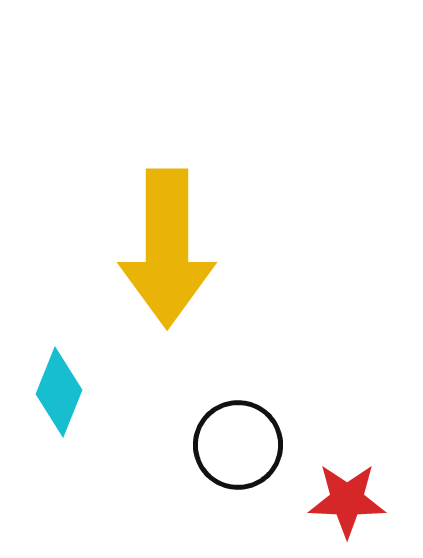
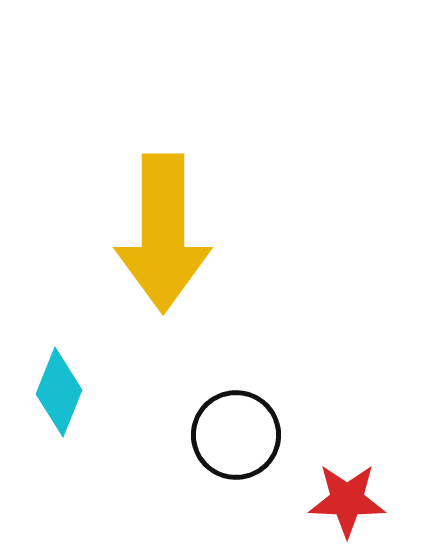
yellow arrow: moved 4 px left, 15 px up
black circle: moved 2 px left, 10 px up
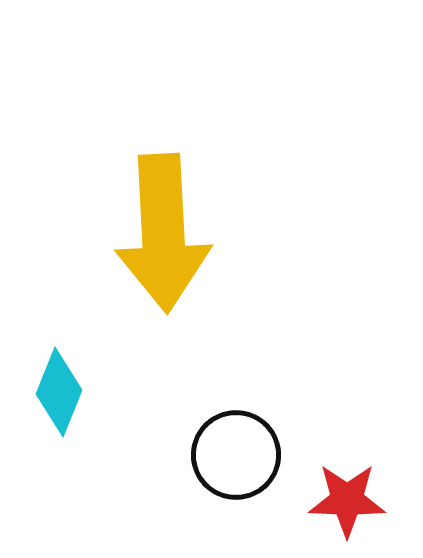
yellow arrow: rotated 3 degrees counterclockwise
black circle: moved 20 px down
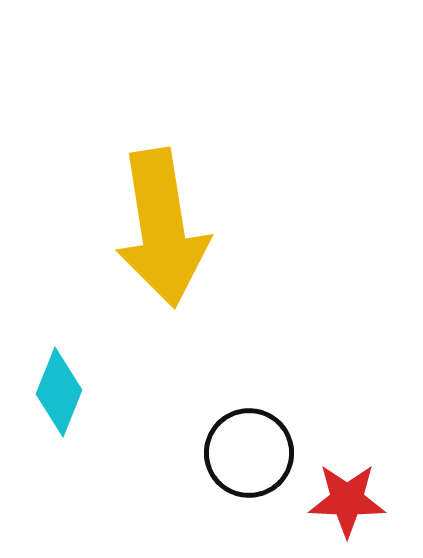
yellow arrow: moved 1 px left, 5 px up; rotated 6 degrees counterclockwise
black circle: moved 13 px right, 2 px up
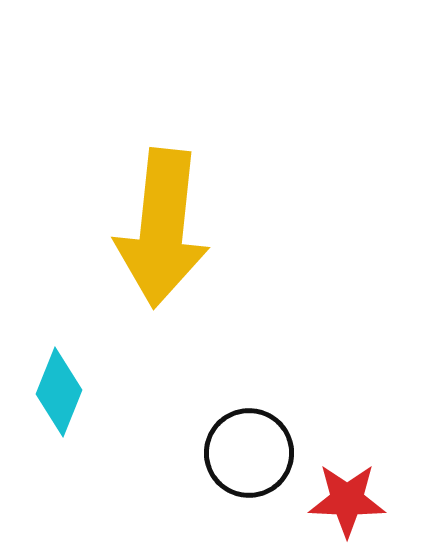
yellow arrow: rotated 15 degrees clockwise
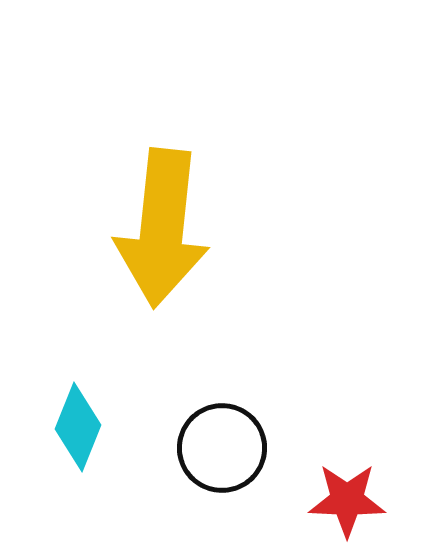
cyan diamond: moved 19 px right, 35 px down
black circle: moved 27 px left, 5 px up
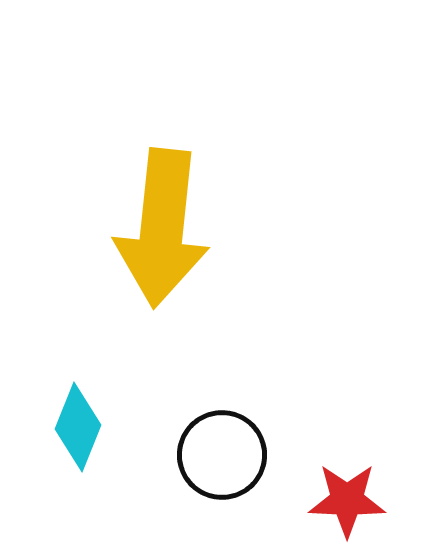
black circle: moved 7 px down
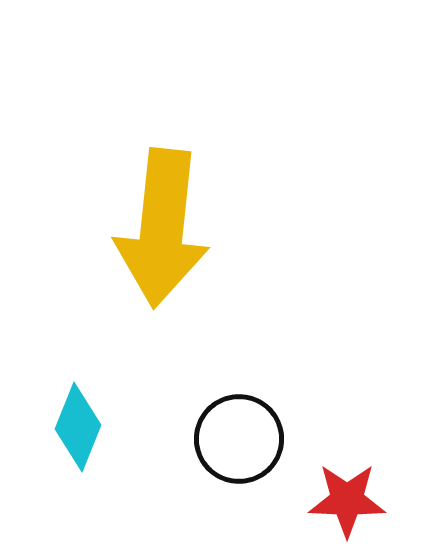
black circle: moved 17 px right, 16 px up
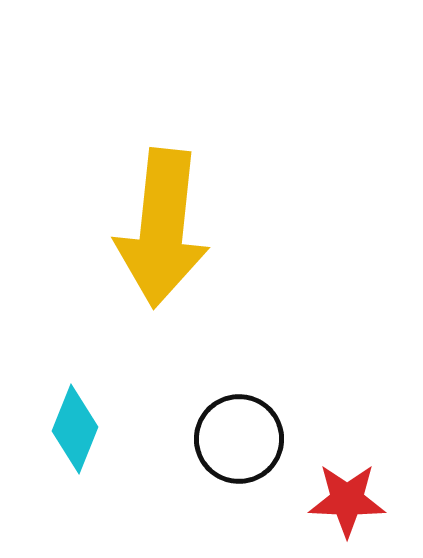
cyan diamond: moved 3 px left, 2 px down
